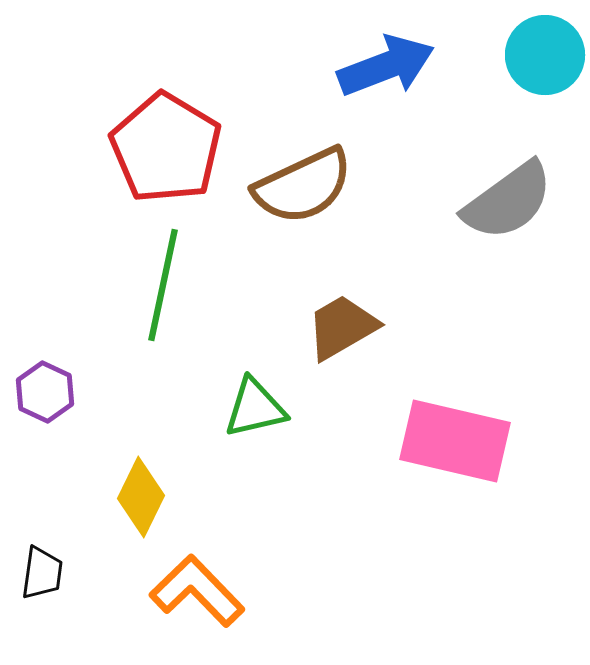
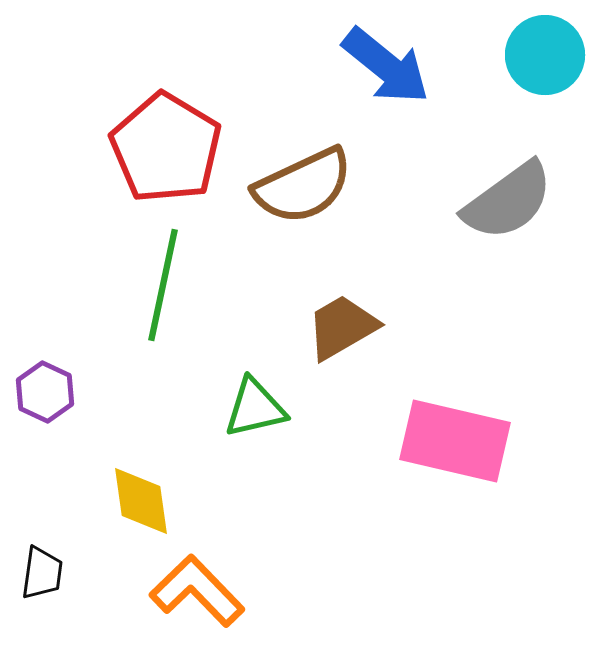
blue arrow: rotated 60 degrees clockwise
yellow diamond: moved 4 px down; rotated 34 degrees counterclockwise
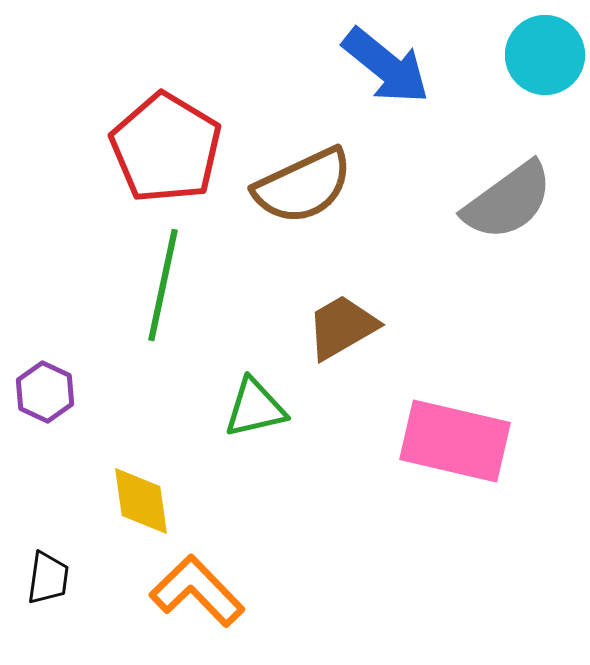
black trapezoid: moved 6 px right, 5 px down
